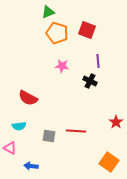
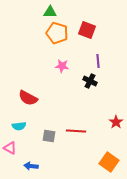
green triangle: moved 2 px right; rotated 24 degrees clockwise
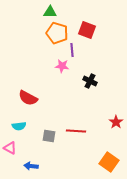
purple line: moved 26 px left, 11 px up
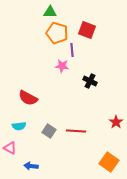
gray square: moved 5 px up; rotated 24 degrees clockwise
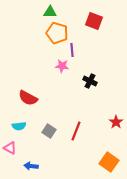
red square: moved 7 px right, 9 px up
red line: rotated 72 degrees counterclockwise
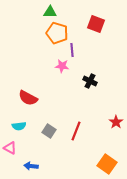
red square: moved 2 px right, 3 px down
orange square: moved 2 px left, 2 px down
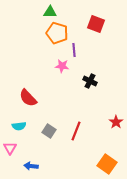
purple line: moved 2 px right
red semicircle: rotated 18 degrees clockwise
pink triangle: rotated 32 degrees clockwise
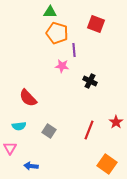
red line: moved 13 px right, 1 px up
